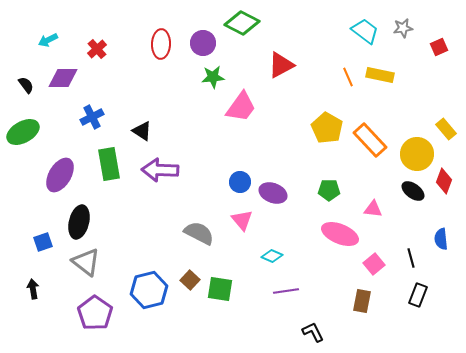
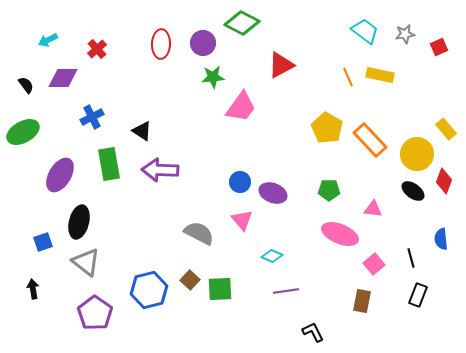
gray star at (403, 28): moved 2 px right, 6 px down
green square at (220, 289): rotated 12 degrees counterclockwise
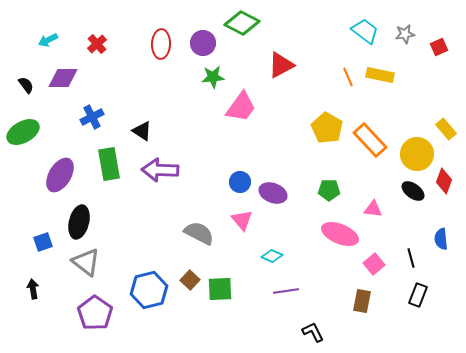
red cross at (97, 49): moved 5 px up
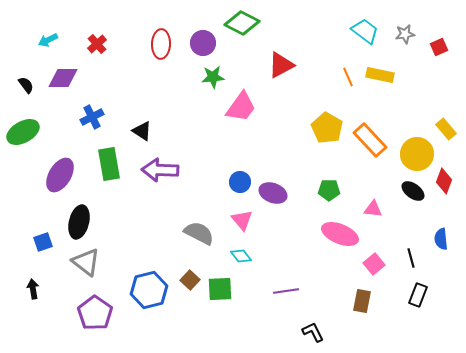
cyan diamond at (272, 256): moved 31 px left; rotated 30 degrees clockwise
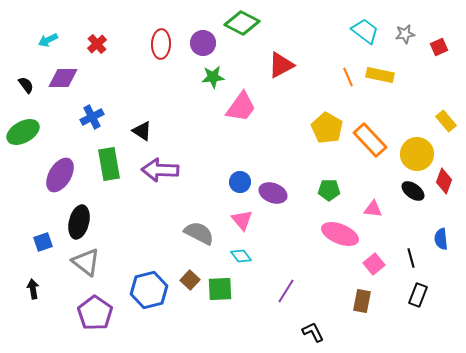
yellow rectangle at (446, 129): moved 8 px up
purple line at (286, 291): rotated 50 degrees counterclockwise
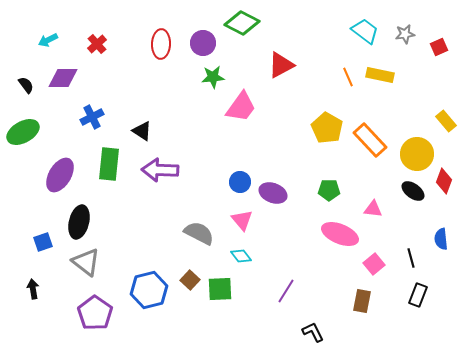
green rectangle at (109, 164): rotated 16 degrees clockwise
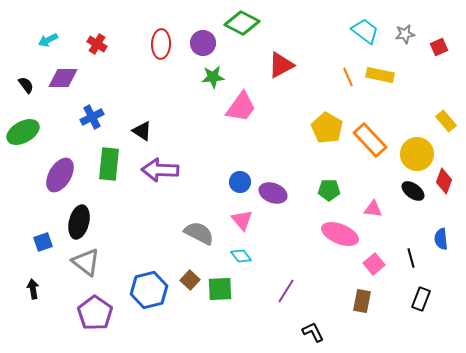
red cross at (97, 44): rotated 18 degrees counterclockwise
black rectangle at (418, 295): moved 3 px right, 4 px down
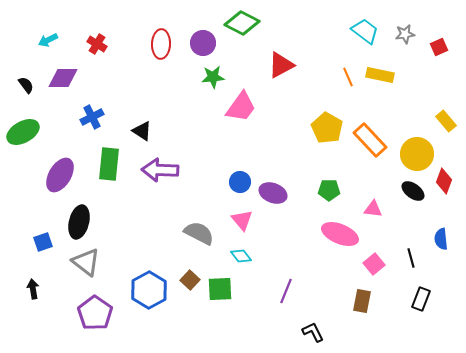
blue hexagon at (149, 290): rotated 15 degrees counterclockwise
purple line at (286, 291): rotated 10 degrees counterclockwise
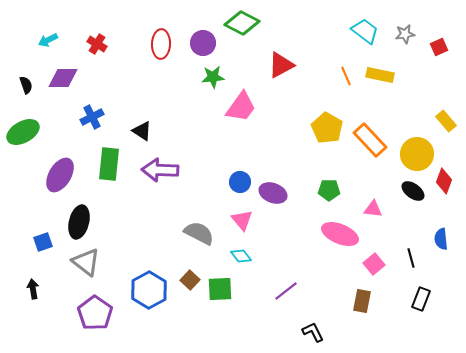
orange line at (348, 77): moved 2 px left, 1 px up
black semicircle at (26, 85): rotated 18 degrees clockwise
purple line at (286, 291): rotated 30 degrees clockwise
